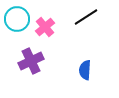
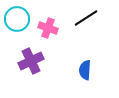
black line: moved 1 px down
pink cross: moved 3 px right, 1 px down; rotated 30 degrees counterclockwise
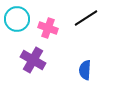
purple cross: moved 2 px right, 1 px up; rotated 35 degrees counterclockwise
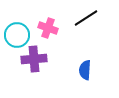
cyan circle: moved 16 px down
purple cross: moved 1 px right, 1 px up; rotated 35 degrees counterclockwise
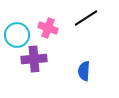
blue semicircle: moved 1 px left, 1 px down
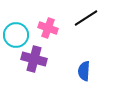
cyan circle: moved 1 px left
purple cross: rotated 20 degrees clockwise
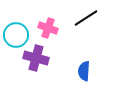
purple cross: moved 2 px right, 1 px up
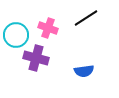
blue semicircle: rotated 102 degrees counterclockwise
